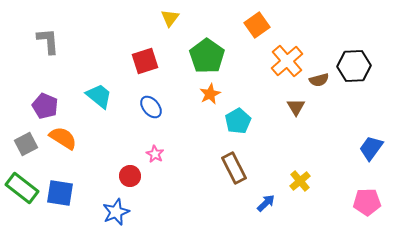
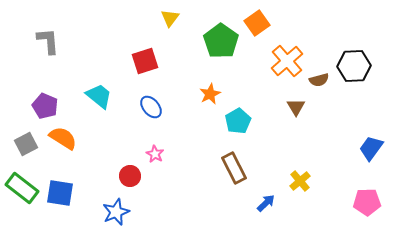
orange square: moved 2 px up
green pentagon: moved 14 px right, 15 px up
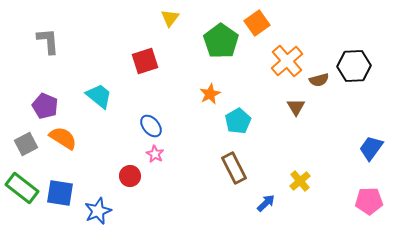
blue ellipse: moved 19 px down
pink pentagon: moved 2 px right, 1 px up
blue star: moved 18 px left, 1 px up
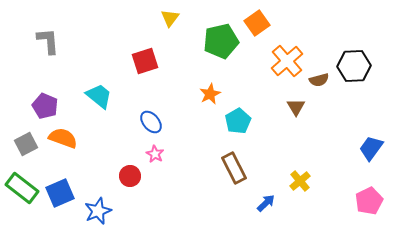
green pentagon: rotated 24 degrees clockwise
blue ellipse: moved 4 px up
orange semicircle: rotated 12 degrees counterclockwise
blue square: rotated 32 degrees counterclockwise
pink pentagon: rotated 24 degrees counterclockwise
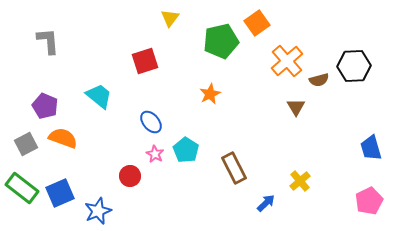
cyan pentagon: moved 52 px left, 29 px down; rotated 10 degrees counterclockwise
blue trapezoid: rotated 52 degrees counterclockwise
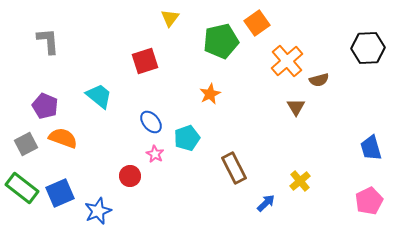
black hexagon: moved 14 px right, 18 px up
cyan pentagon: moved 1 px right, 12 px up; rotated 20 degrees clockwise
